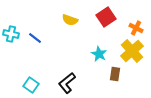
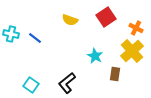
cyan star: moved 4 px left, 2 px down
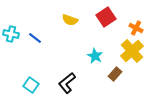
brown rectangle: rotated 32 degrees clockwise
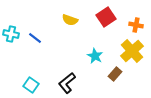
orange cross: moved 3 px up; rotated 16 degrees counterclockwise
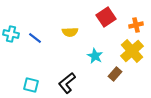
yellow semicircle: moved 12 px down; rotated 21 degrees counterclockwise
orange cross: rotated 24 degrees counterclockwise
cyan square: rotated 21 degrees counterclockwise
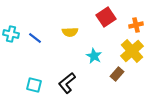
cyan star: moved 1 px left
brown rectangle: moved 2 px right
cyan square: moved 3 px right
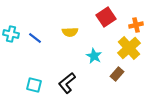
yellow cross: moved 3 px left, 3 px up
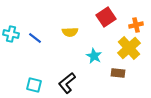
brown rectangle: moved 1 px right, 1 px up; rotated 56 degrees clockwise
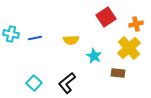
orange cross: moved 1 px up
yellow semicircle: moved 1 px right, 8 px down
blue line: rotated 48 degrees counterclockwise
cyan square: moved 2 px up; rotated 28 degrees clockwise
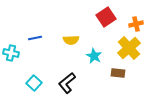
cyan cross: moved 19 px down
